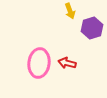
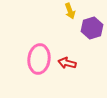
pink ellipse: moved 4 px up
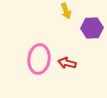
yellow arrow: moved 4 px left
purple hexagon: rotated 15 degrees clockwise
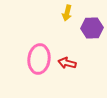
yellow arrow: moved 1 px right, 2 px down; rotated 35 degrees clockwise
